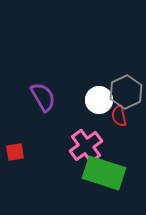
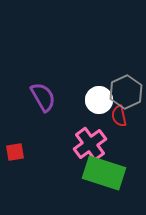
pink cross: moved 4 px right, 2 px up
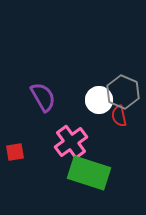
gray hexagon: moved 3 px left; rotated 12 degrees counterclockwise
pink cross: moved 19 px left, 2 px up
green rectangle: moved 15 px left
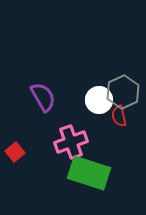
gray hexagon: rotated 12 degrees clockwise
pink cross: rotated 16 degrees clockwise
red square: rotated 30 degrees counterclockwise
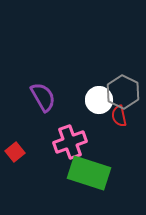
gray hexagon: rotated 8 degrees counterclockwise
pink cross: moved 1 px left
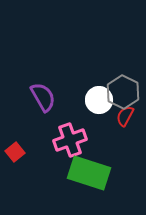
red semicircle: moved 6 px right; rotated 40 degrees clockwise
pink cross: moved 2 px up
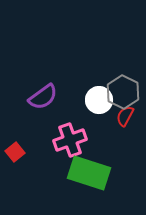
purple semicircle: rotated 84 degrees clockwise
